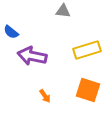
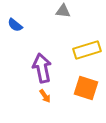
blue semicircle: moved 4 px right, 7 px up
purple arrow: moved 10 px right, 12 px down; rotated 68 degrees clockwise
orange square: moved 2 px left, 2 px up
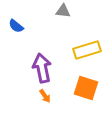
blue semicircle: moved 1 px right, 1 px down
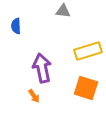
blue semicircle: rotated 49 degrees clockwise
yellow rectangle: moved 1 px right, 1 px down
orange arrow: moved 11 px left
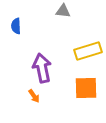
orange square: rotated 20 degrees counterclockwise
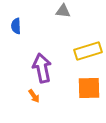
orange square: moved 3 px right
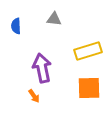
gray triangle: moved 9 px left, 8 px down
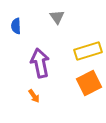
gray triangle: moved 3 px right, 2 px up; rotated 49 degrees clockwise
purple arrow: moved 2 px left, 5 px up
orange square: moved 5 px up; rotated 25 degrees counterclockwise
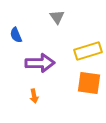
blue semicircle: moved 9 px down; rotated 21 degrees counterclockwise
purple arrow: rotated 100 degrees clockwise
orange square: rotated 35 degrees clockwise
orange arrow: rotated 24 degrees clockwise
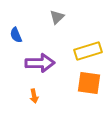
gray triangle: rotated 21 degrees clockwise
